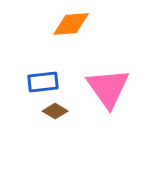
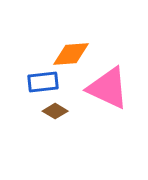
orange diamond: moved 30 px down
pink triangle: rotated 30 degrees counterclockwise
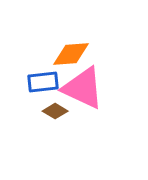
pink triangle: moved 25 px left
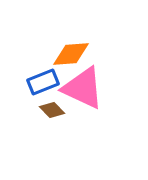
blue rectangle: rotated 16 degrees counterclockwise
brown diamond: moved 3 px left, 1 px up; rotated 15 degrees clockwise
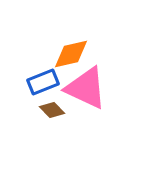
orange diamond: rotated 9 degrees counterclockwise
pink triangle: moved 3 px right
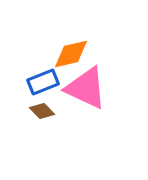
brown diamond: moved 10 px left, 1 px down
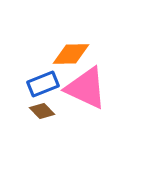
orange diamond: rotated 12 degrees clockwise
blue rectangle: moved 2 px down
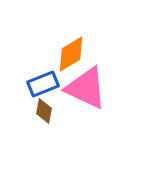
orange diamond: rotated 30 degrees counterclockwise
brown diamond: moved 2 px right; rotated 55 degrees clockwise
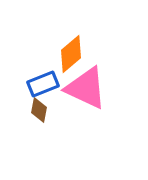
orange diamond: rotated 9 degrees counterclockwise
brown diamond: moved 5 px left, 1 px up
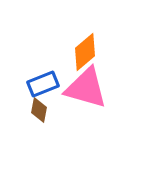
orange diamond: moved 14 px right, 2 px up
pink triangle: rotated 9 degrees counterclockwise
